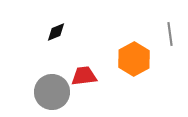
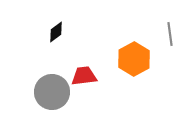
black diamond: rotated 15 degrees counterclockwise
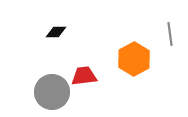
black diamond: rotated 35 degrees clockwise
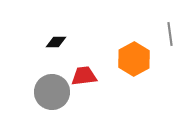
black diamond: moved 10 px down
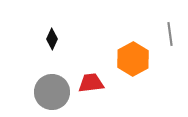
black diamond: moved 4 px left, 3 px up; rotated 65 degrees counterclockwise
orange hexagon: moved 1 px left
red trapezoid: moved 7 px right, 7 px down
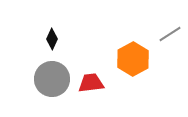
gray line: rotated 65 degrees clockwise
gray circle: moved 13 px up
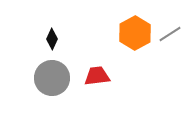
orange hexagon: moved 2 px right, 26 px up
gray circle: moved 1 px up
red trapezoid: moved 6 px right, 7 px up
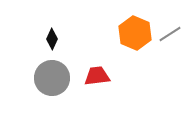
orange hexagon: rotated 8 degrees counterclockwise
